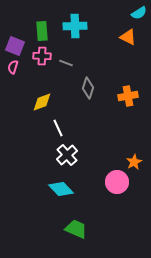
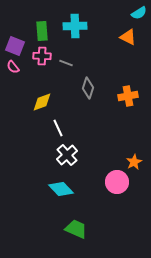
pink semicircle: rotated 56 degrees counterclockwise
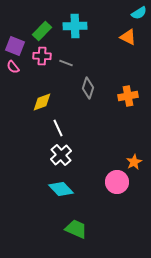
green rectangle: rotated 48 degrees clockwise
white cross: moved 6 px left
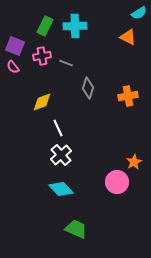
green rectangle: moved 3 px right, 5 px up; rotated 18 degrees counterclockwise
pink cross: rotated 12 degrees counterclockwise
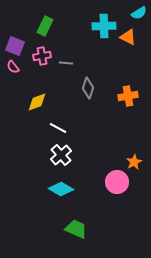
cyan cross: moved 29 px right
gray line: rotated 16 degrees counterclockwise
yellow diamond: moved 5 px left
white line: rotated 36 degrees counterclockwise
cyan diamond: rotated 15 degrees counterclockwise
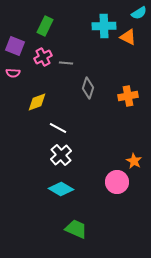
pink cross: moved 1 px right, 1 px down; rotated 18 degrees counterclockwise
pink semicircle: moved 6 px down; rotated 48 degrees counterclockwise
orange star: moved 1 px up; rotated 14 degrees counterclockwise
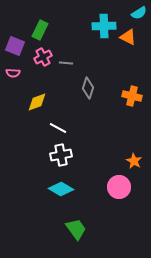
green rectangle: moved 5 px left, 4 px down
orange cross: moved 4 px right; rotated 24 degrees clockwise
white cross: rotated 30 degrees clockwise
pink circle: moved 2 px right, 5 px down
green trapezoid: rotated 30 degrees clockwise
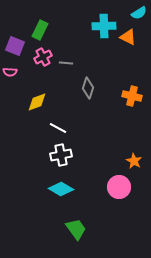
pink semicircle: moved 3 px left, 1 px up
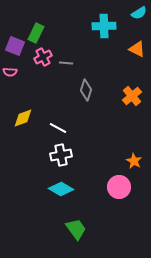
green rectangle: moved 4 px left, 3 px down
orange triangle: moved 9 px right, 12 px down
gray diamond: moved 2 px left, 2 px down
orange cross: rotated 36 degrees clockwise
yellow diamond: moved 14 px left, 16 px down
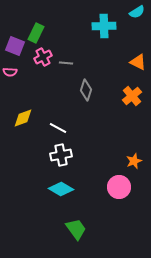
cyan semicircle: moved 2 px left, 1 px up
orange triangle: moved 1 px right, 13 px down
orange star: rotated 21 degrees clockwise
